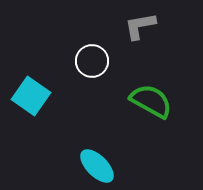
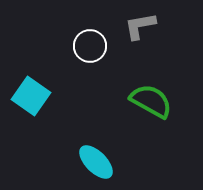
white circle: moved 2 px left, 15 px up
cyan ellipse: moved 1 px left, 4 px up
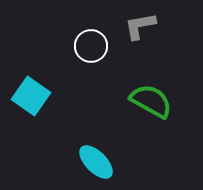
white circle: moved 1 px right
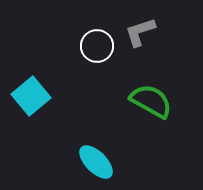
gray L-shape: moved 6 px down; rotated 8 degrees counterclockwise
white circle: moved 6 px right
cyan square: rotated 15 degrees clockwise
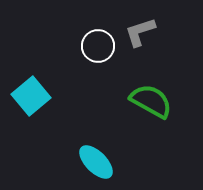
white circle: moved 1 px right
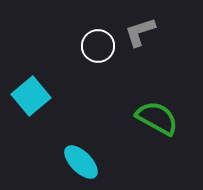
green semicircle: moved 6 px right, 17 px down
cyan ellipse: moved 15 px left
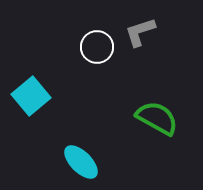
white circle: moved 1 px left, 1 px down
